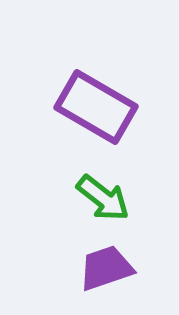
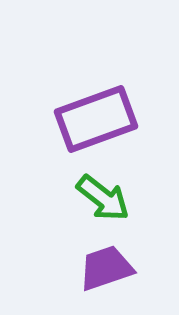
purple rectangle: moved 12 px down; rotated 50 degrees counterclockwise
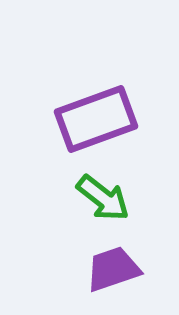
purple trapezoid: moved 7 px right, 1 px down
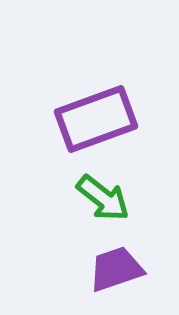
purple trapezoid: moved 3 px right
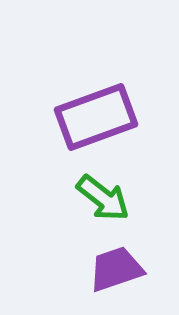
purple rectangle: moved 2 px up
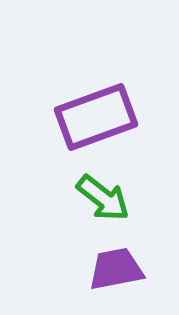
purple trapezoid: rotated 8 degrees clockwise
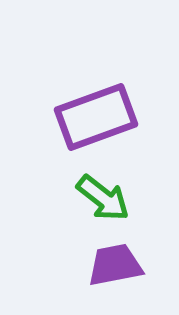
purple trapezoid: moved 1 px left, 4 px up
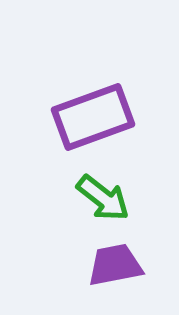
purple rectangle: moved 3 px left
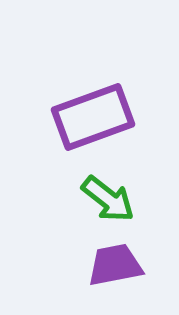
green arrow: moved 5 px right, 1 px down
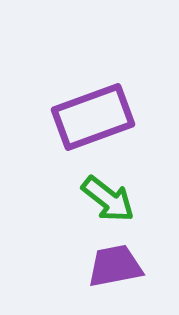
purple trapezoid: moved 1 px down
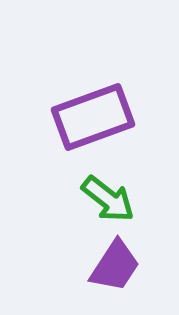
purple trapezoid: rotated 134 degrees clockwise
